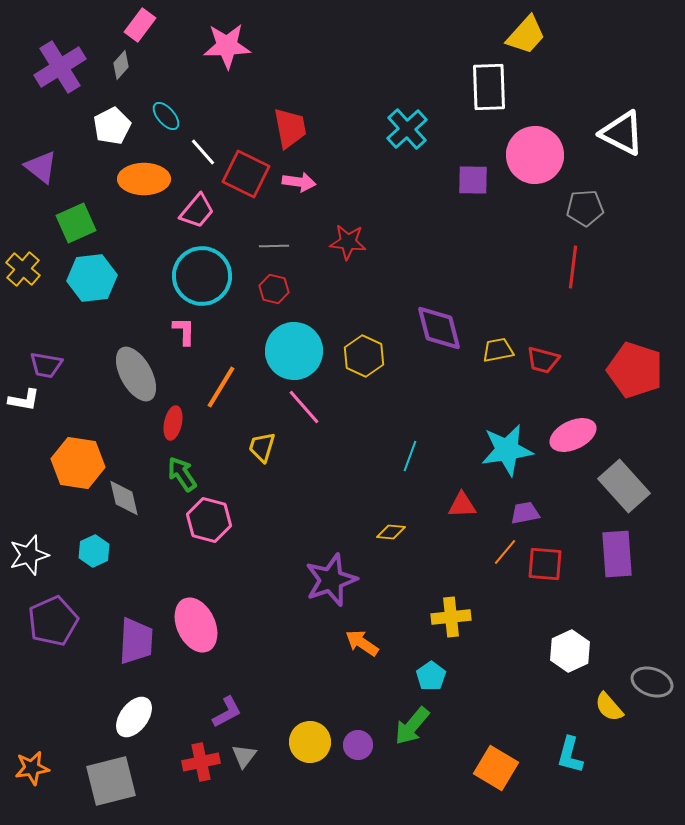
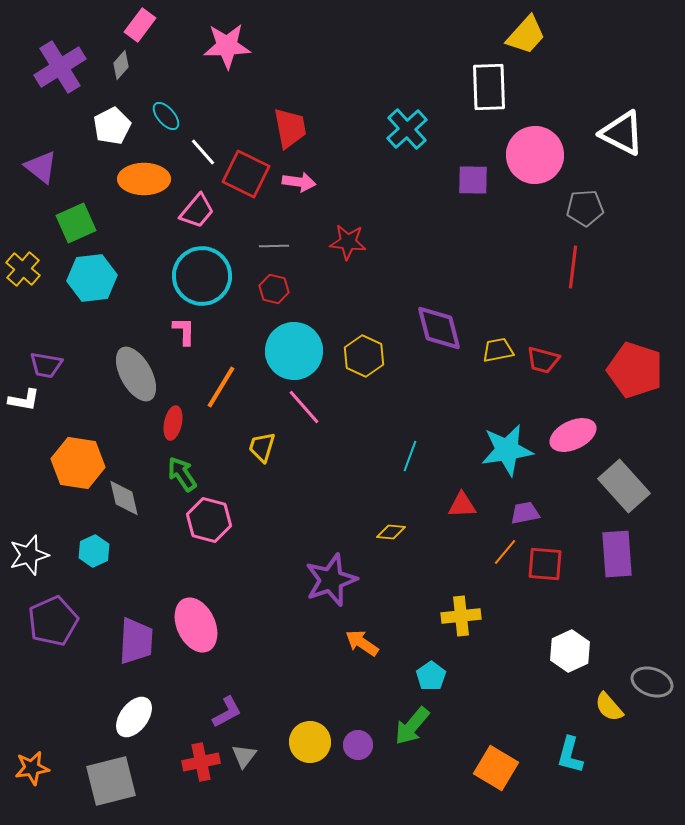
yellow cross at (451, 617): moved 10 px right, 1 px up
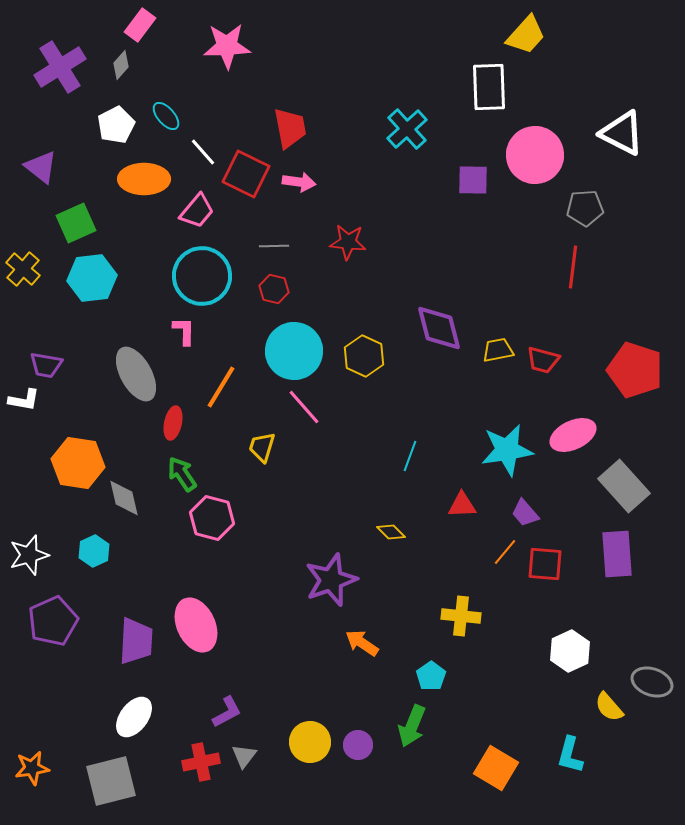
white pentagon at (112, 126): moved 4 px right, 1 px up
purple trapezoid at (525, 513): rotated 120 degrees counterclockwise
pink hexagon at (209, 520): moved 3 px right, 2 px up
yellow diamond at (391, 532): rotated 40 degrees clockwise
yellow cross at (461, 616): rotated 12 degrees clockwise
green arrow at (412, 726): rotated 18 degrees counterclockwise
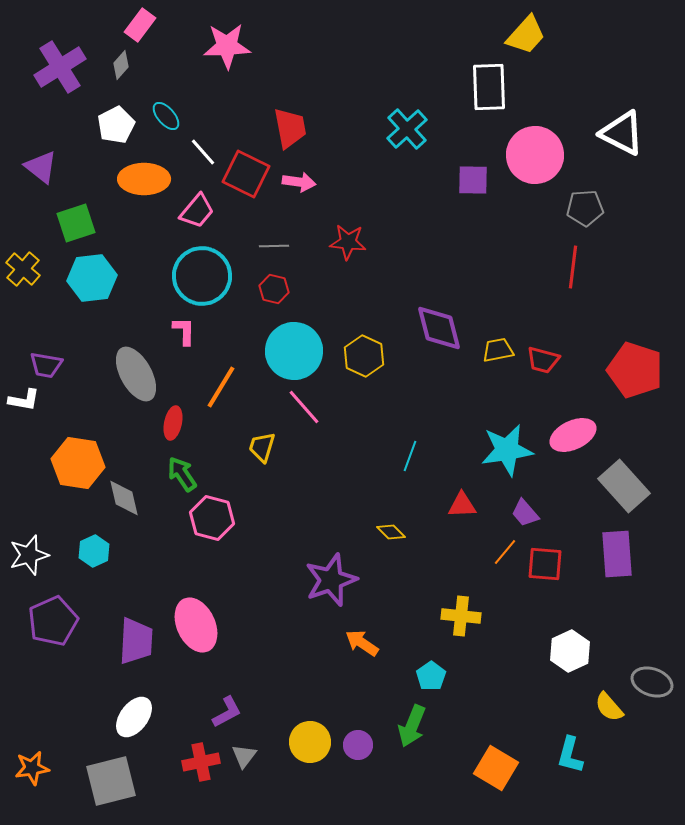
green square at (76, 223): rotated 6 degrees clockwise
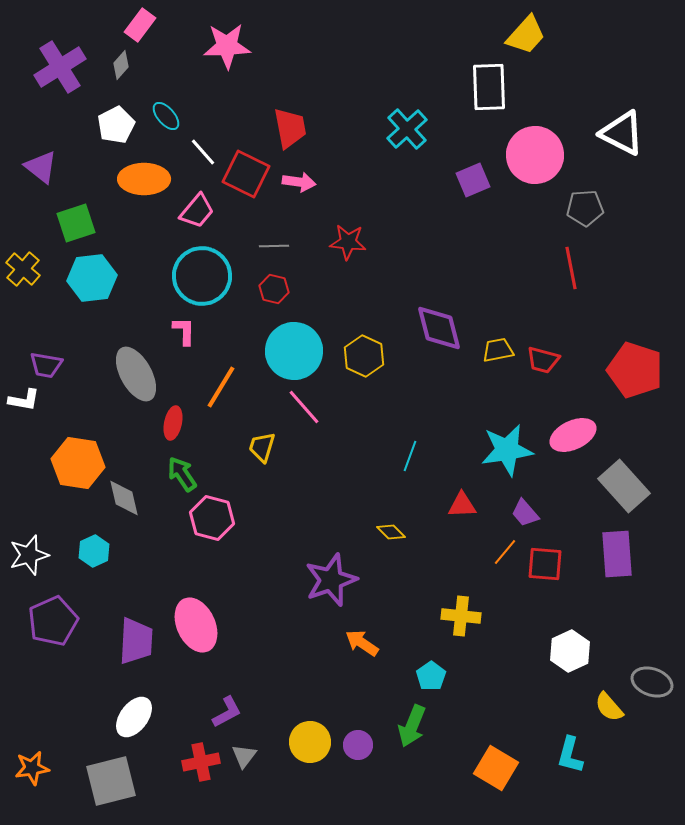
purple square at (473, 180): rotated 24 degrees counterclockwise
red line at (573, 267): moved 2 px left, 1 px down; rotated 18 degrees counterclockwise
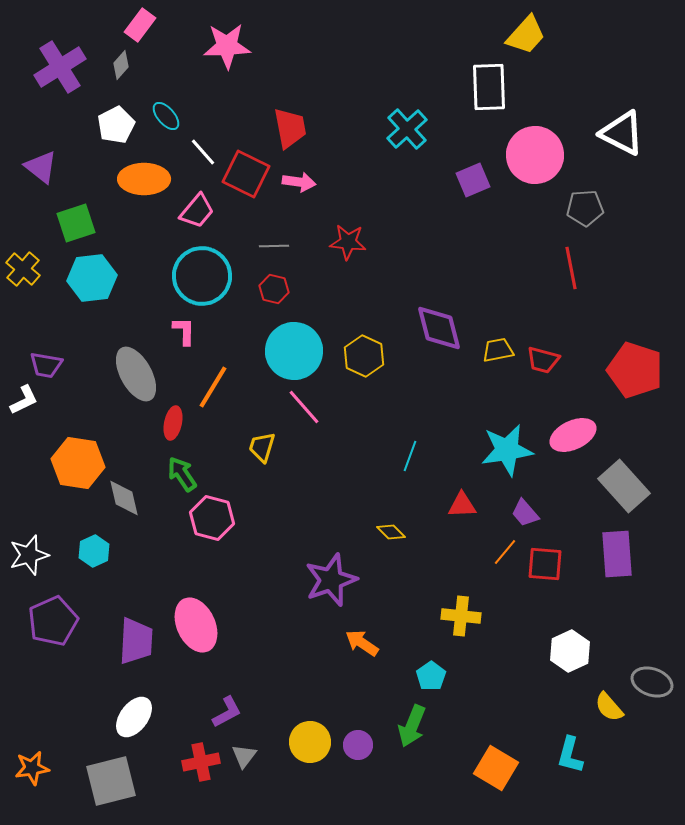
orange line at (221, 387): moved 8 px left
white L-shape at (24, 400): rotated 36 degrees counterclockwise
